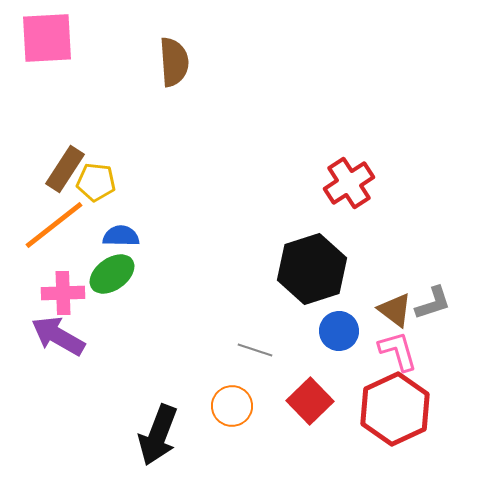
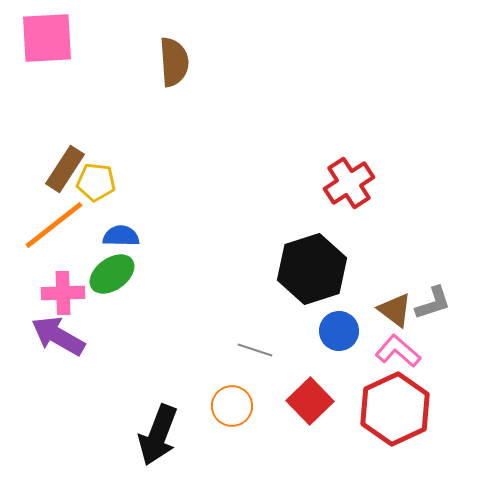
pink L-shape: rotated 33 degrees counterclockwise
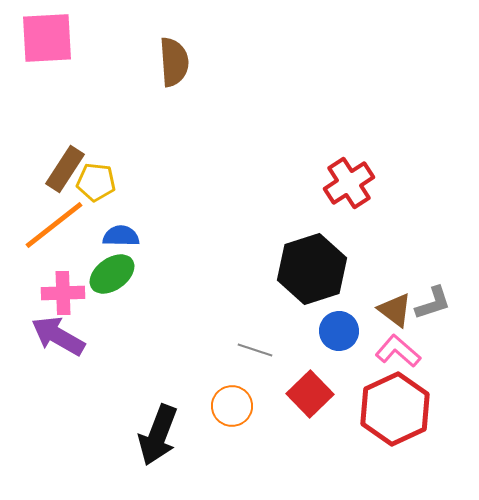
red square: moved 7 px up
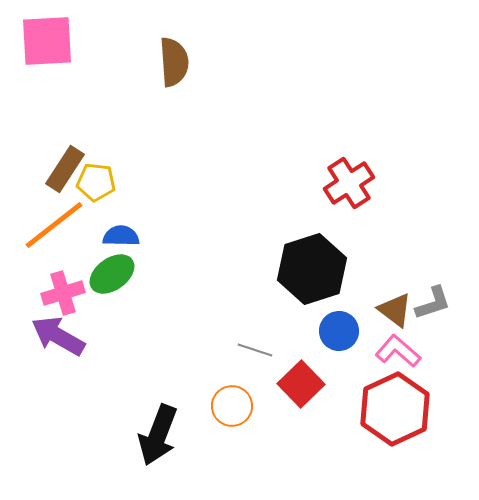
pink square: moved 3 px down
pink cross: rotated 15 degrees counterclockwise
red square: moved 9 px left, 10 px up
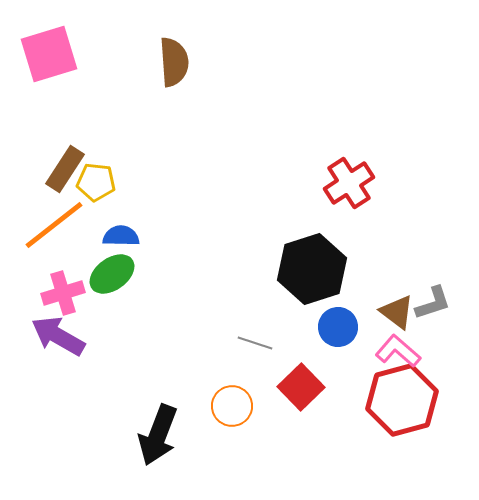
pink square: moved 2 px right, 13 px down; rotated 14 degrees counterclockwise
brown triangle: moved 2 px right, 2 px down
blue circle: moved 1 px left, 4 px up
gray line: moved 7 px up
red square: moved 3 px down
red hexagon: moved 7 px right, 9 px up; rotated 10 degrees clockwise
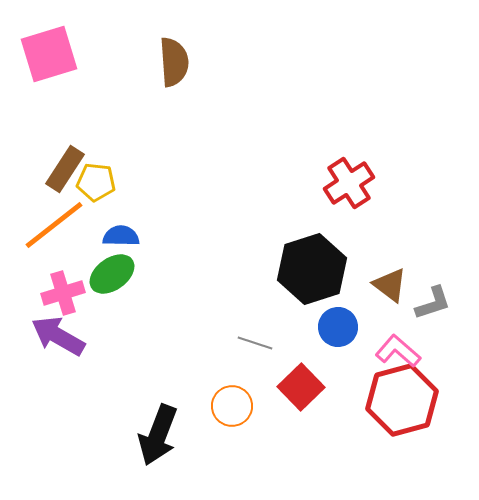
brown triangle: moved 7 px left, 27 px up
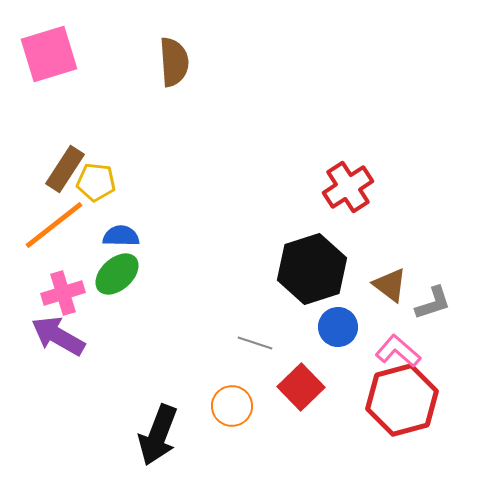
red cross: moved 1 px left, 4 px down
green ellipse: moved 5 px right; rotated 6 degrees counterclockwise
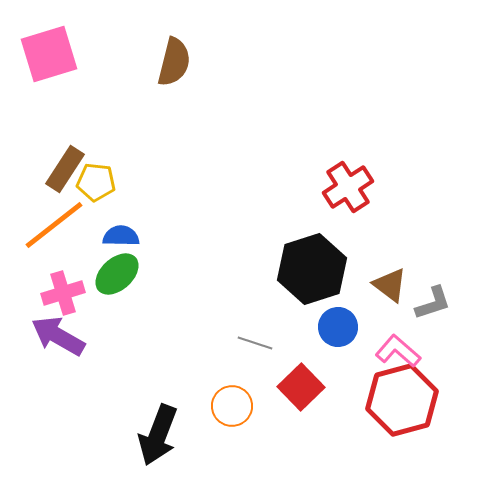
brown semicircle: rotated 18 degrees clockwise
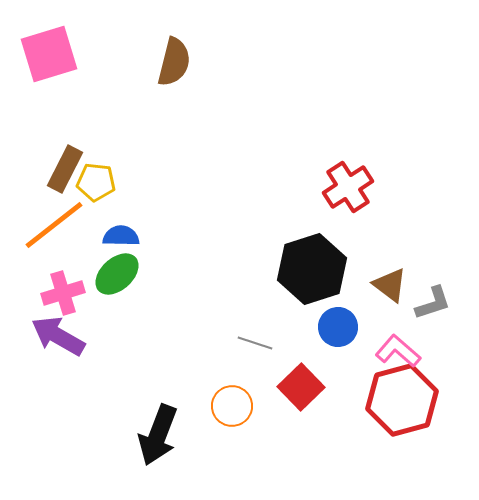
brown rectangle: rotated 6 degrees counterclockwise
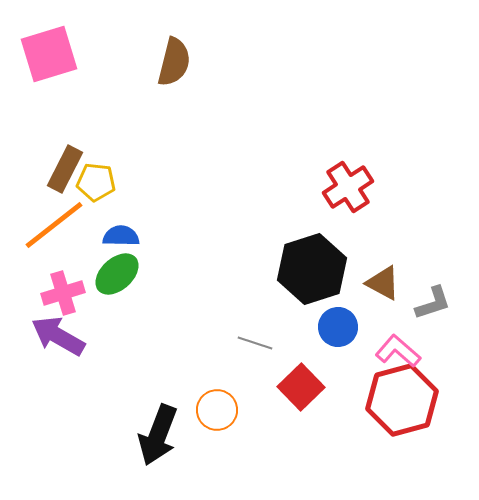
brown triangle: moved 7 px left, 2 px up; rotated 9 degrees counterclockwise
orange circle: moved 15 px left, 4 px down
